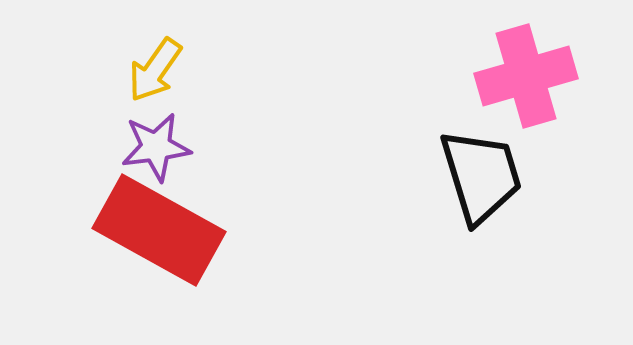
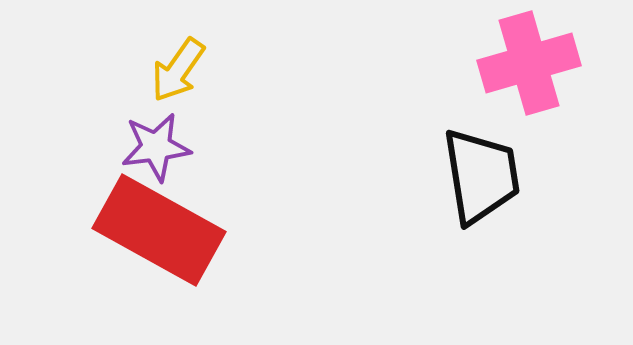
yellow arrow: moved 23 px right
pink cross: moved 3 px right, 13 px up
black trapezoid: rotated 8 degrees clockwise
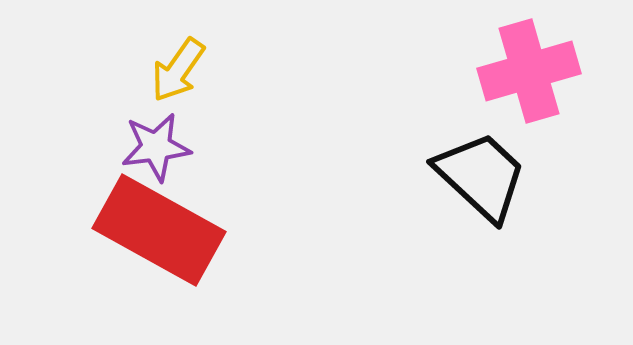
pink cross: moved 8 px down
black trapezoid: rotated 38 degrees counterclockwise
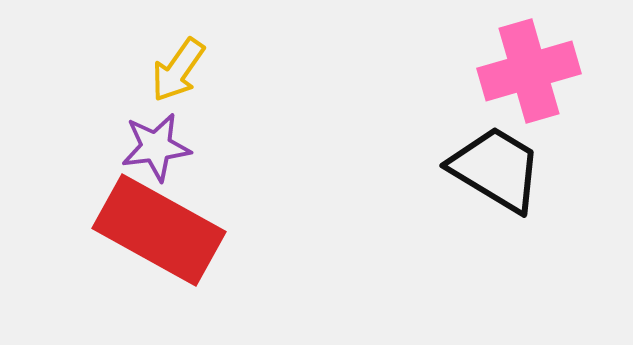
black trapezoid: moved 15 px right, 7 px up; rotated 12 degrees counterclockwise
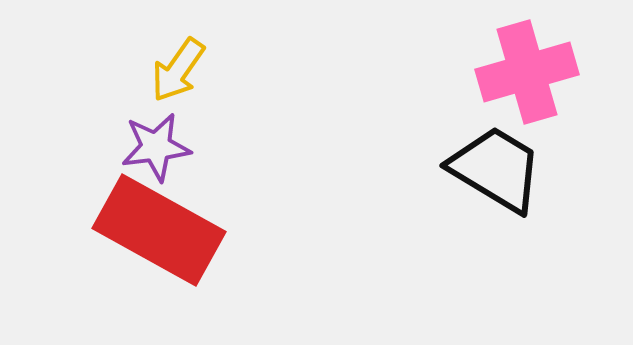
pink cross: moved 2 px left, 1 px down
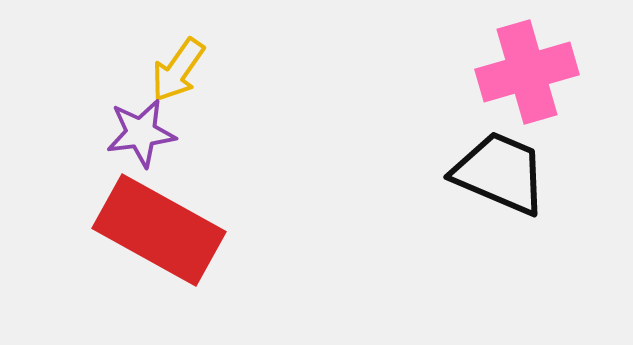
purple star: moved 15 px left, 14 px up
black trapezoid: moved 4 px right, 4 px down; rotated 8 degrees counterclockwise
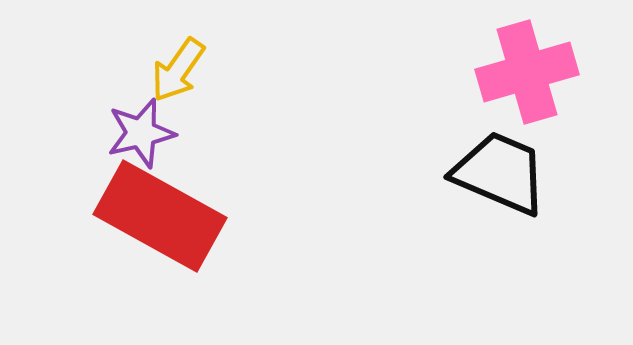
purple star: rotated 6 degrees counterclockwise
red rectangle: moved 1 px right, 14 px up
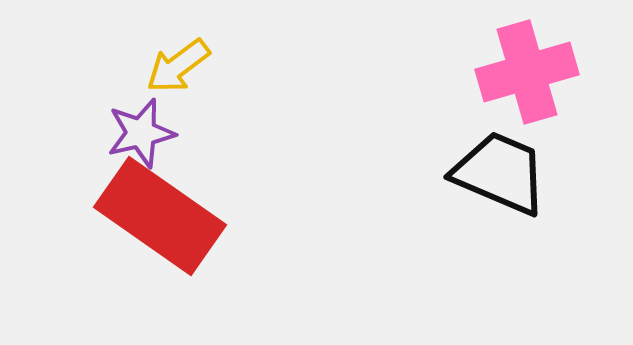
yellow arrow: moved 4 px up; rotated 18 degrees clockwise
red rectangle: rotated 6 degrees clockwise
